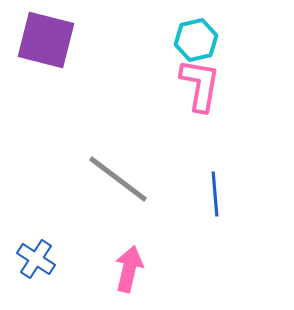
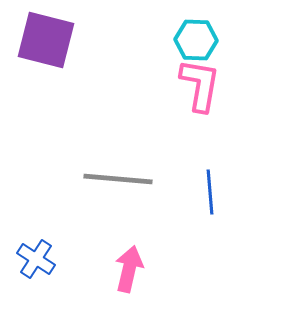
cyan hexagon: rotated 15 degrees clockwise
gray line: rotated 32 degrees counterclockwise
blue line: moved 5 px left, 2 px up
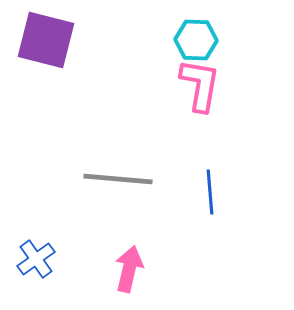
blue cross: rotated 21 degrees clockwise
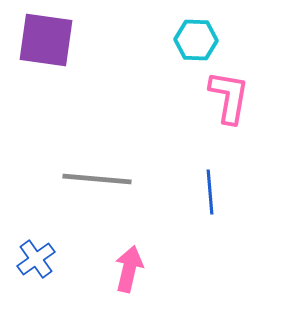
purple square: rotated 6 degrees counterclockwise
pink L-shape: moved 29 px right, 12 px down
gray line: moved 21 px left
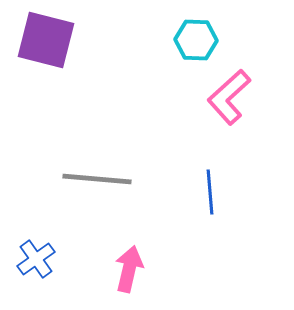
purple square: rotated 6 degrees clockwise
pink L-shape: rotated 142 degrees counterclockwise
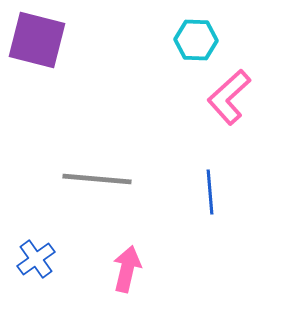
purple square: moved 9 px left
pink arrow: moved 2 px left
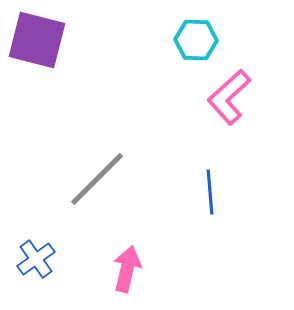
gray line: rotated 50 degrees counterclockwise
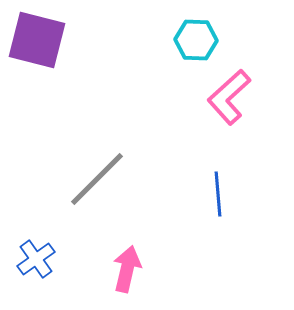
blue line: moved 8 px right, 2 px down
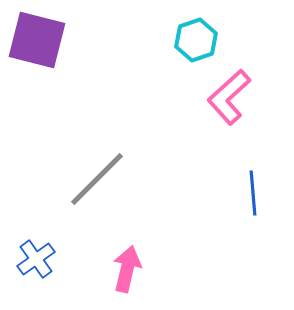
cyan hexagon: rotated 21 degrees counterclockwise
blue line: moved 35 px right, 1 px up
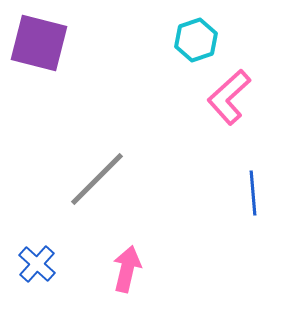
purple square: moved 2 px right, 3 px down
blue cross: moved 1 px right, 5 px down; rotated 12 degrees counterclockwise
